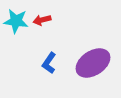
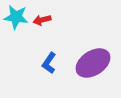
cyan star: moved 4 px up
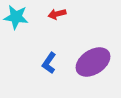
red arrow: moved 15 px right, 6 px up
purple ellipse: moved 1 px up
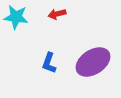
blue L-shape: rotated 15 degrees counterclockwise
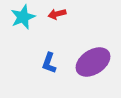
cyan star: moved 7 px right; rotated 30 degrees counterclockwise
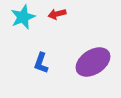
blue L-shape: moved 8 px left
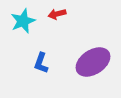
cyan star: moved 4 px down
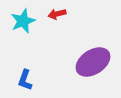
blue L-shape: moved 16 px left, 17 px down
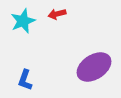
purple ellipse: moved 1 px right, 5 px down
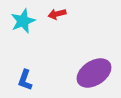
purple ellipse: moved 6 px down
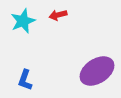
red arrow: moved 1 px right, 1 px down
purple ellipse: moved 3 px right, 2 px up
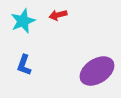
blue L-shape: moved 1 px left, 15 px up
